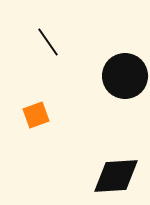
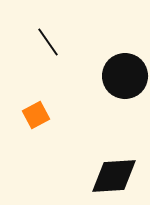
orange square: rotated 8 degrees counterclockwise
black diamond: moved 2 px left
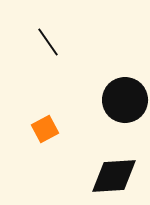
black circle: moved 24 px down
orange square: moved 9 px right, 14 px down
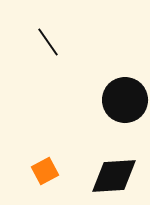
orange square: moved 42 px down
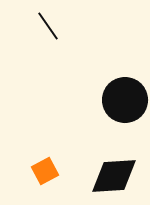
black line: moved 16 px up
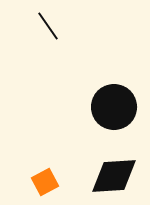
black circle: moved 11 px left, 7 px down
orange square: moved 11 px down
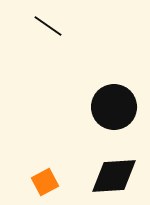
black line: rotated 20 degrees counterclockwise
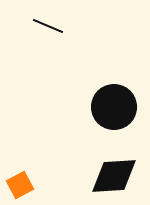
black line: rotated 12 degrees counterclockwise
orange square: moved 25 px left, 3 px down
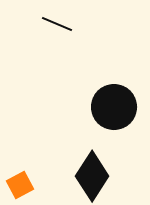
black line: moved 9 px right, 2 px up
black diamond: moved 22 px left; rotated 54 degrees counterclockwise
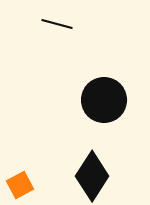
black line: rotated 8 degrees counterclockwise
black circle: moved 10 px left, 7 px up
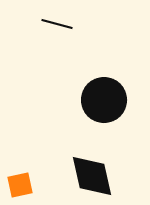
black diamond: rotated 45 degrees counterclockwise
orange square: rotated 16 degrees clockwise
